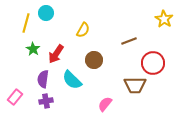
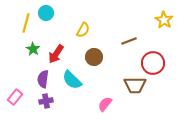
yellow star: moved 1 px down
brown circle: moved 3 px up
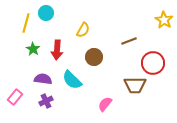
red arrow: moved 1 px right, 4 px up; rotated 30 degrees counterclockwise
purple semicircle: rotated 90 degrees clockwise
purple cross: rotated 16 degrees counterclockwise
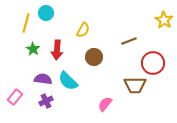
cyan semicircle: moved 4 px left, 1 px down
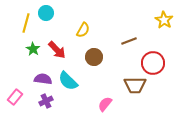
red arrow: rotated 48 degrees counterclockwise
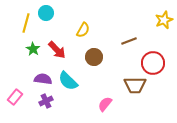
yellow star: rotated 18 degrees clockwise
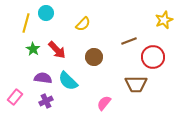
yellow semicircle: moved 6 px up; rotated 14 degrees clockwise
red circle: moved 6 px up
purple semicircle: moved 1 px up
brown trapezoid: moved 1 px right, 1 px up
pink semicircle: moved 1 px left, 1 px up
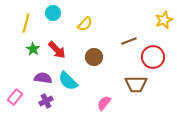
cyan circle: moved 7 px right
yellow semicircle: moved 2 px right
